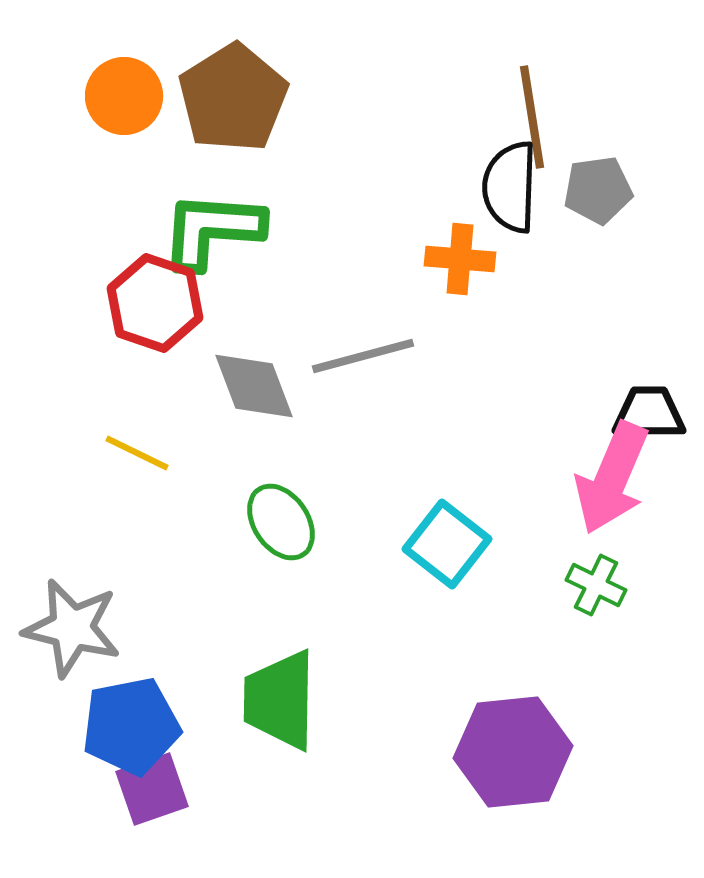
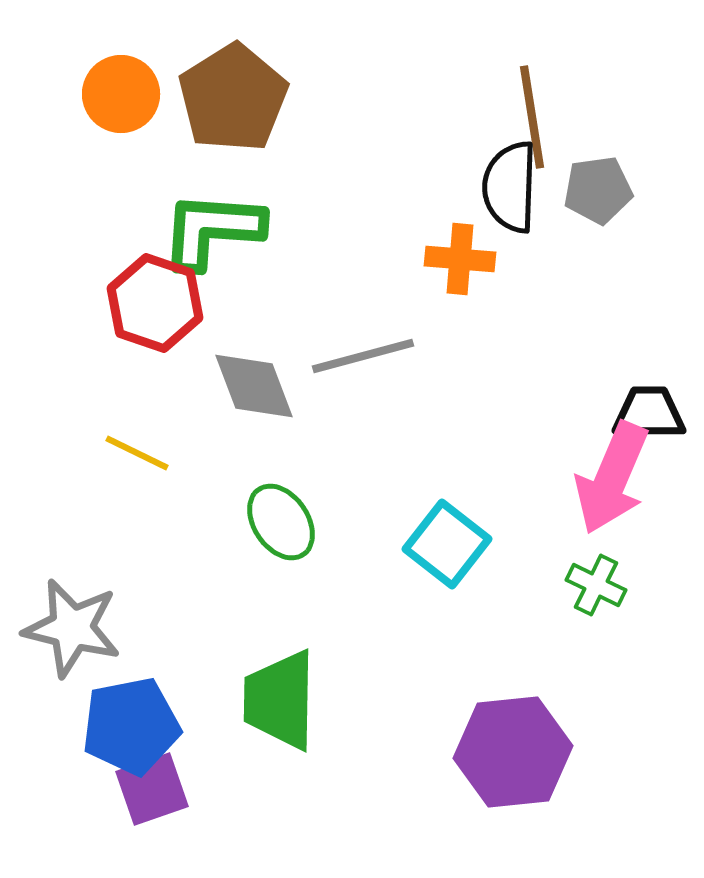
orange circle: moved 3 px left, 2 px up
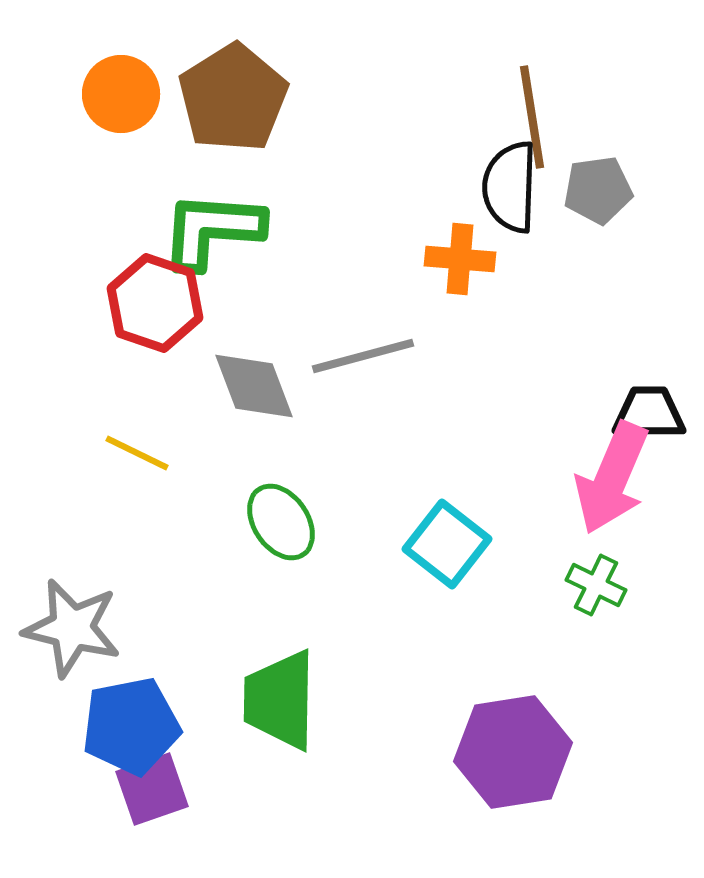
purple hexagon: rotated 3 degrees counterclockwise
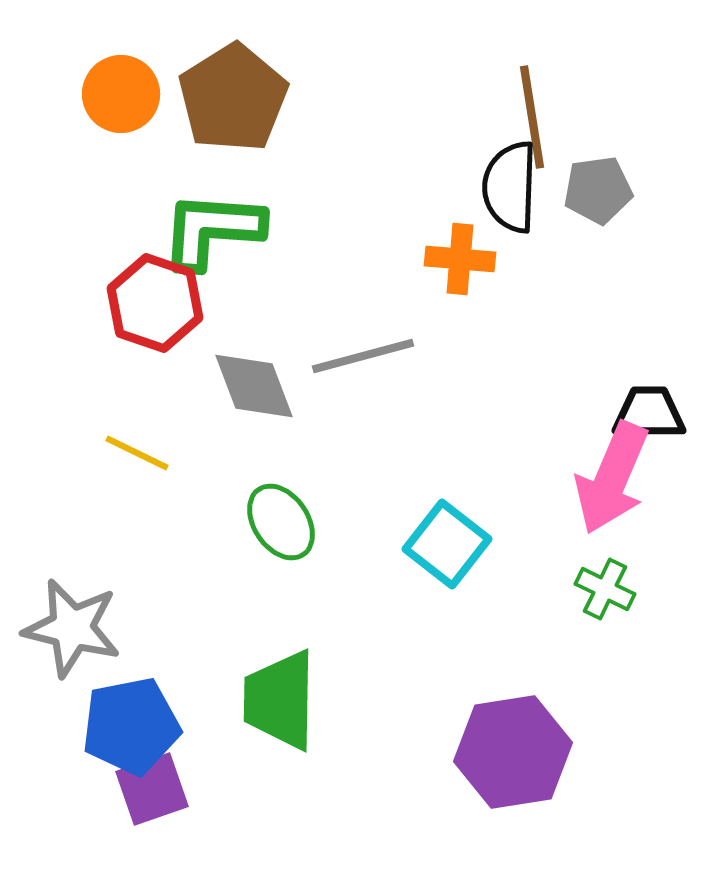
green cross: moved 9 px right, 4 px down
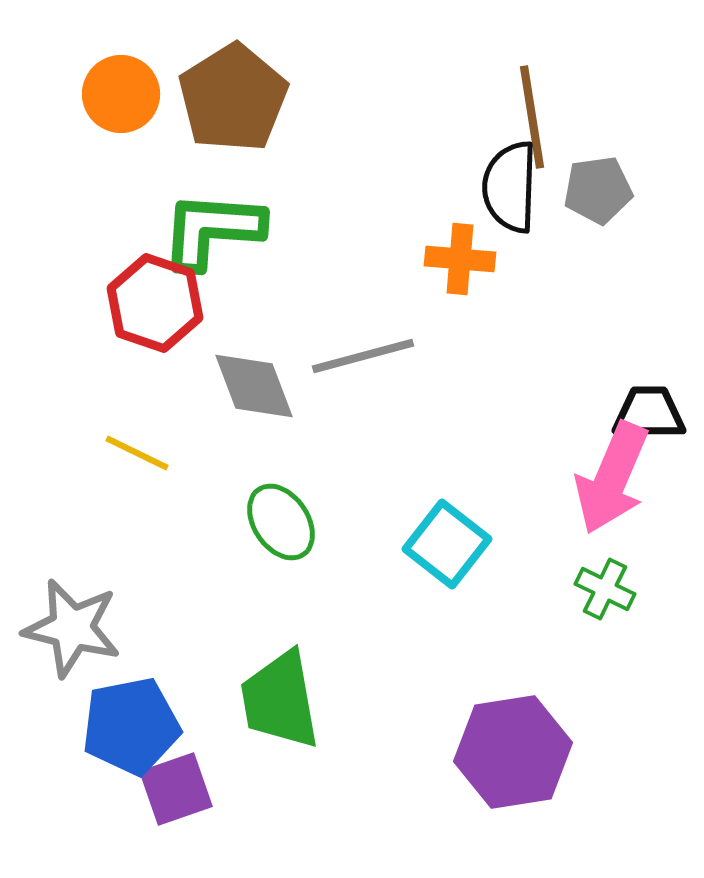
green trapezoid: rotated 11 degrees counterclockwise
purple square: moved 24 px right
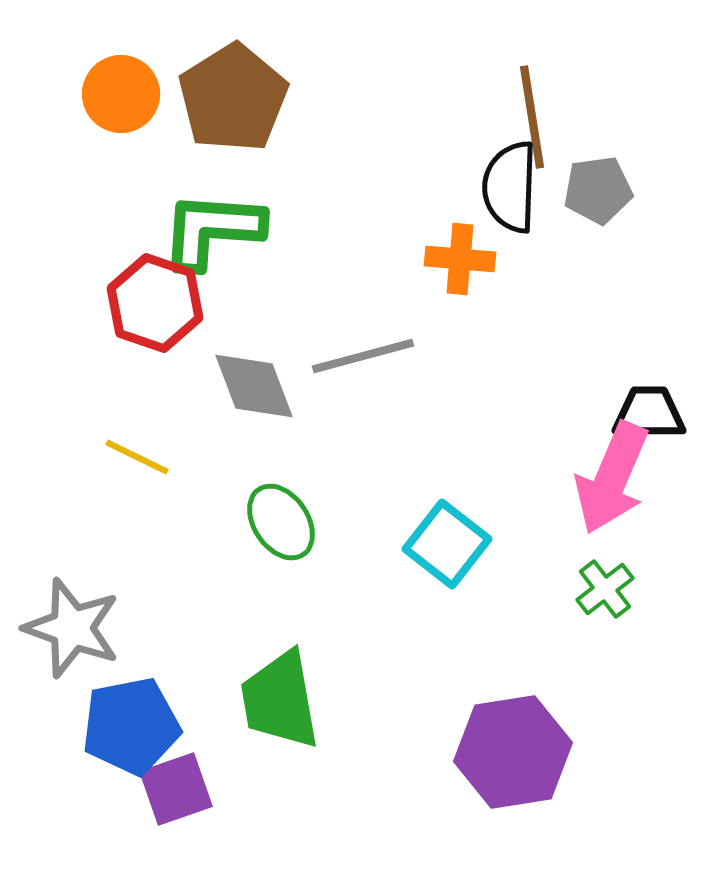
yellow line: moved 4 px down
green cross: rotated 26 degrees clockwise
gray star: rotated 6 degrees clockwise
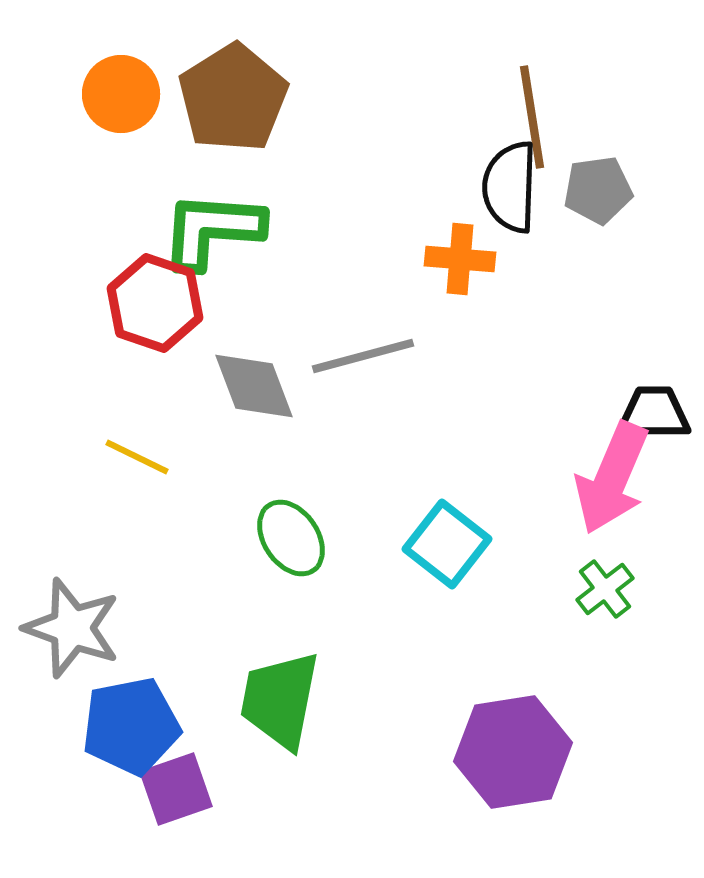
black trapezoid: moved 5 px right
green ellipse: moved 10 px right, 16 px down
green trapezoid: rotated 21 degrees clockwise
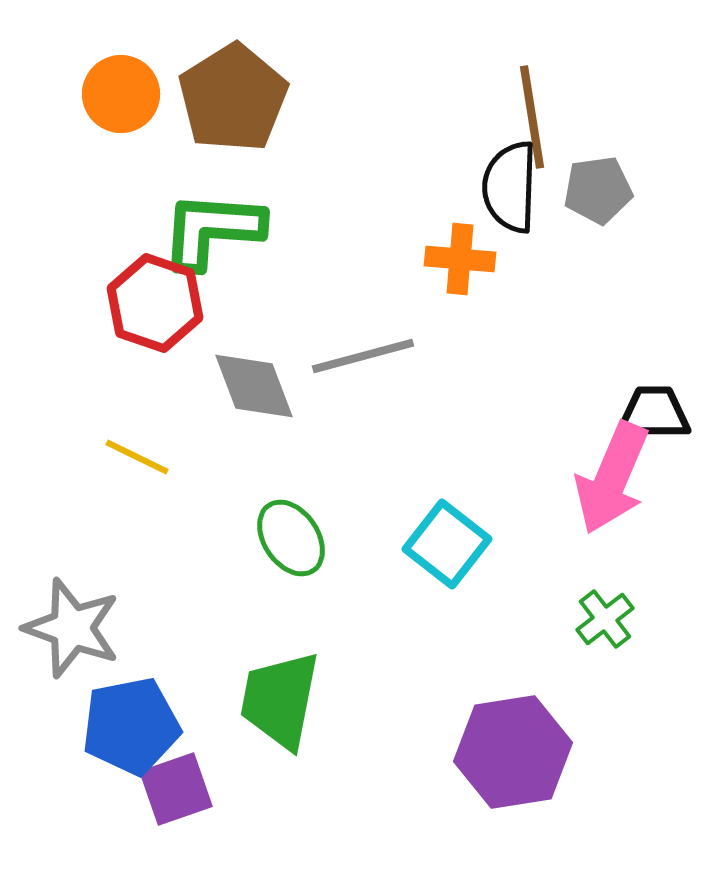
green cross: moved 30 px down
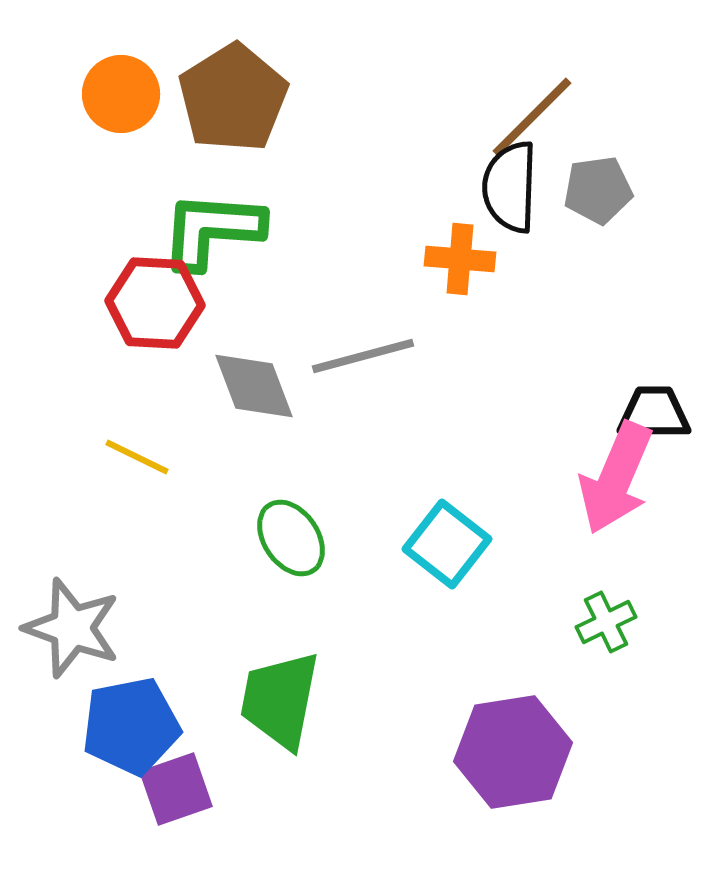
brown line: rotated 54 degrees clockwise
red hexagon: rotated 16 degrees counterclockwise
pink arrow: moved 4 px right
green cross: moved 1 px right, 3 px down; rotated 12 degrees clockwise
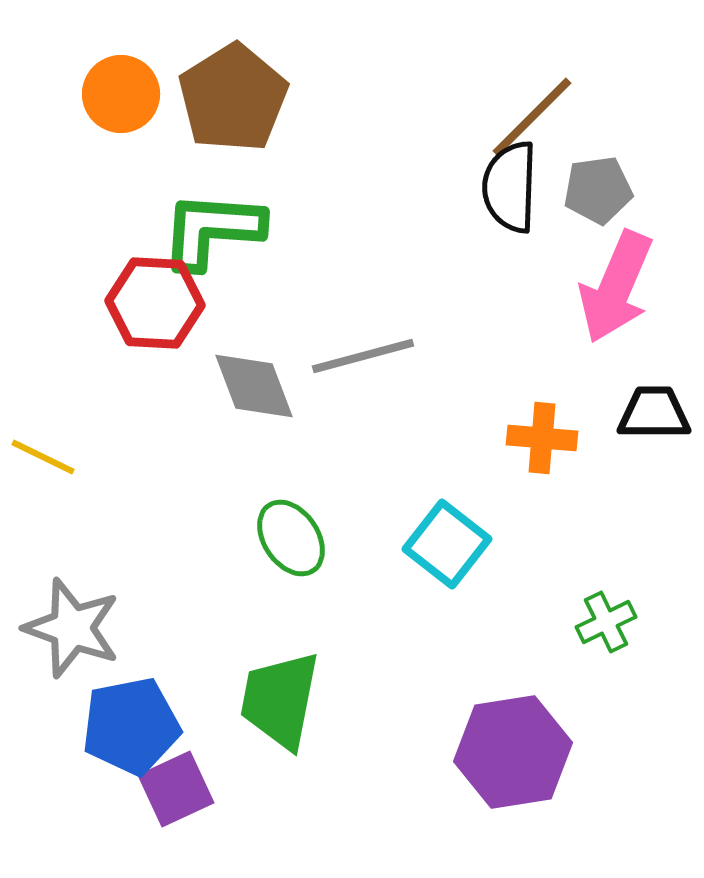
orange cross: moved 82 px right, 179 px down
yellow line: moved 94 px left
pink arrow: moved 191 px up
purple square: rotated 6 degrees counterclockwise
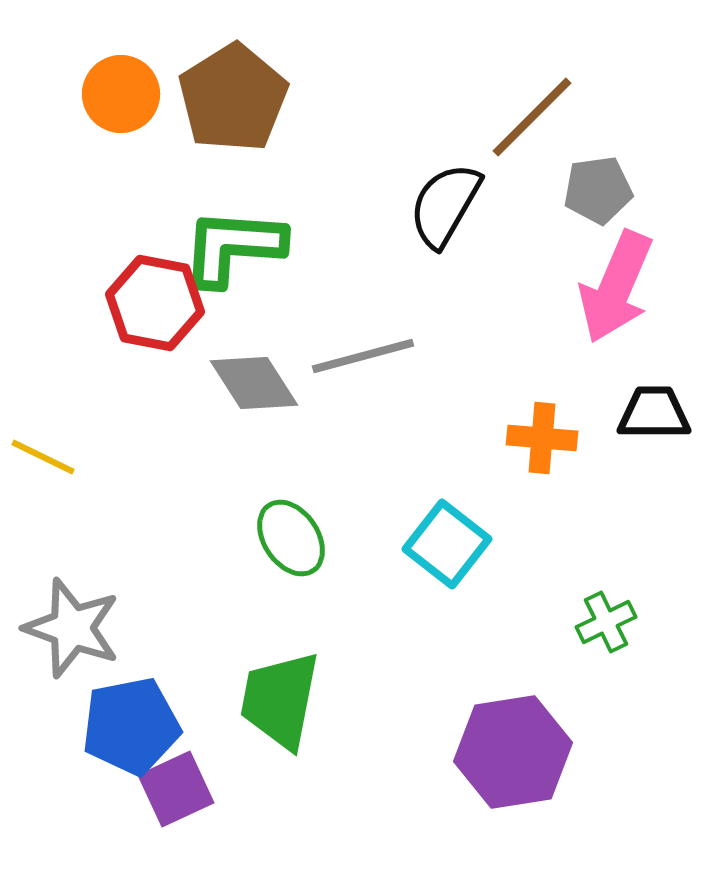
black semicircle: moved 65 px left, 18 px down; rotated 28 degrees clockwise
green L-shape: moved 21 px right, 17 px down
red hexagon: rotated 8 degrees clockwise
gray diamond: moved 3 px up; rotated 12 degrees counterclockwise
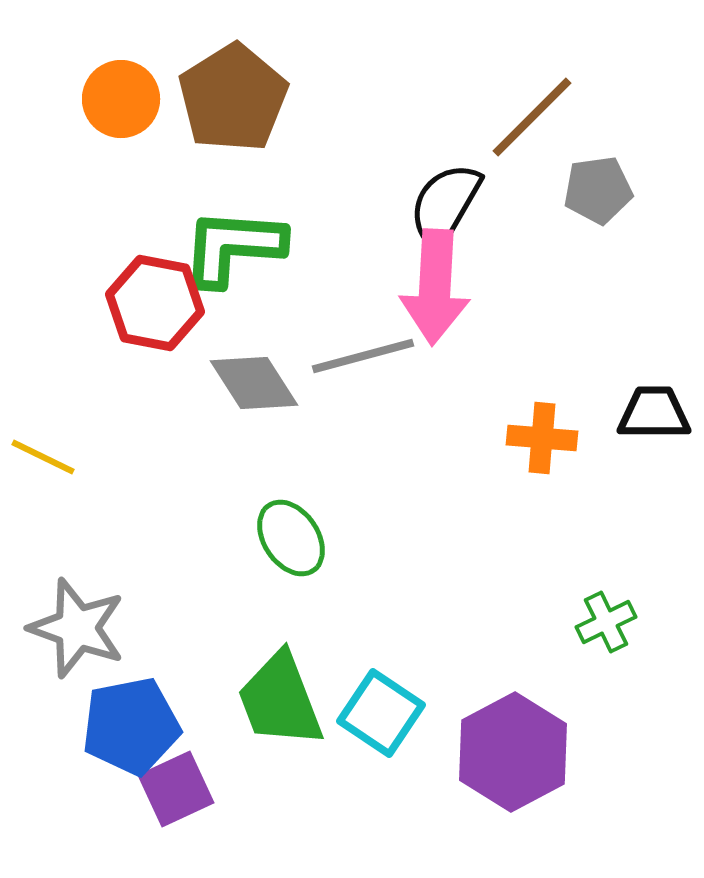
orange circle: moved 5 px down
pink arrow: moved 181 px left; rotated 20 degrees counterclockwise
cyan square: moved 66 px left, 169 px down; rotated 4 degrees counterclockwise
gray star: moved 5 px right
green trapezoid: rotated 32 degrees counterclockwise
purple hexagon: rotated 19 degrees counterclockwise
